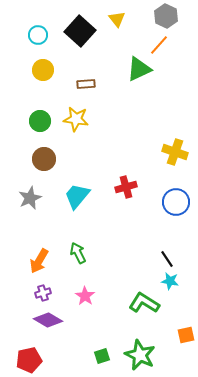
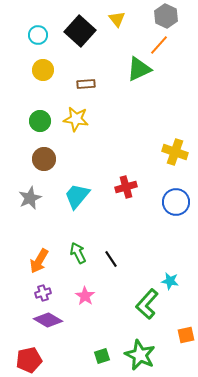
black line: moved 56 px left
green L-shape: moved 3 px right, 1 px down; rotated 80 degrees counterclockwise
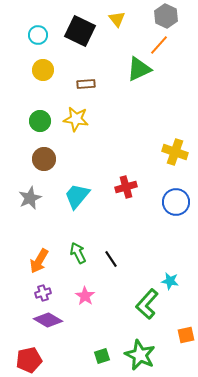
black square: rotated 16 degrees counterclockwise
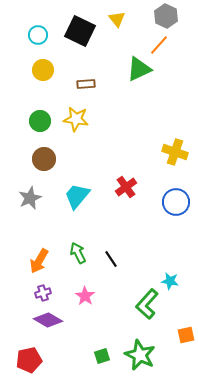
red cross: rotated 20 degrees counterclockwise
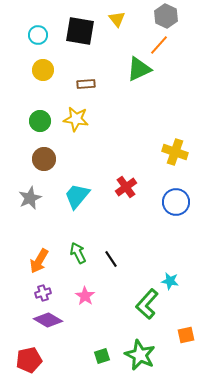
black square: rotated 16 degrees counterclockwise
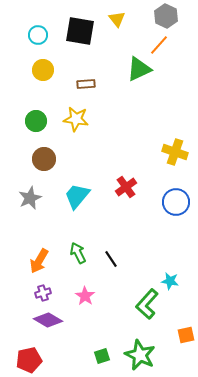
green circle: moved 4 px left
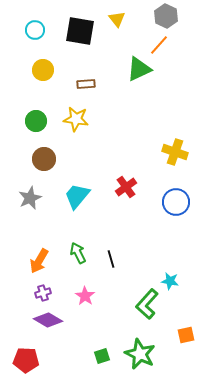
cyan circle: moved 3 px left, 5 px up
black line: rotated 18 degrees clockwise
green star: moved 1 px up
red pentagon: moved 3 px left; rotated 15 degrees clockwise
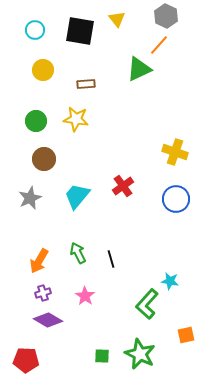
red cross: moved 3 px left, 1 px up
blue circle: moved 3 px up
green square: rotated 21 degrees clockwise
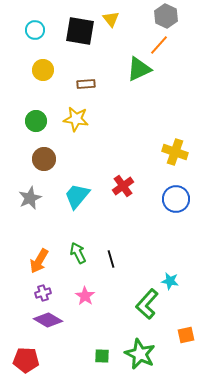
yellow triangle: moved 6 px left
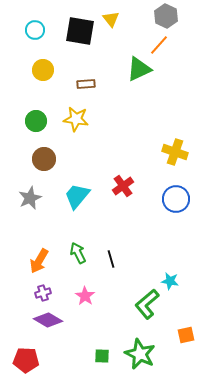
green L-shape: rotated 8 degrees clockwise
